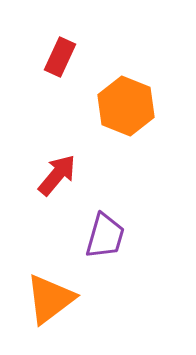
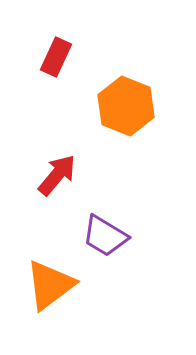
red rectangle: moved 4 px left
purple trapezoid: rotated 105 degrees clockwise
orange triangle: moved 14 px up
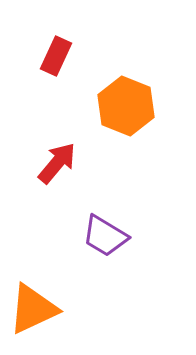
red rectangle: moved 1 px up
red arrow: moved 12 px up
orange triangle: moved 17 px left, 24 px down; rotated 12 degrees clockwise
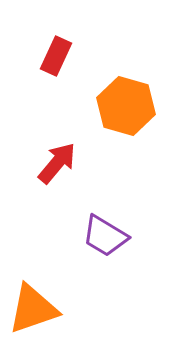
orange hexagon: rotated 6 degrees counterclockwise
orange triangle: rotated 6 degrees clockwise
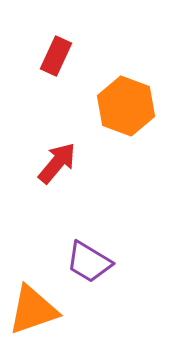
orange hexagon: rotated 4 degrees clockwise
purple trapezoid: moved 16 px left, 26 px down
orange triangle: moved 1 px down
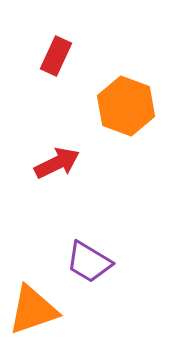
red arrow: rotated 24 degrees clockwise
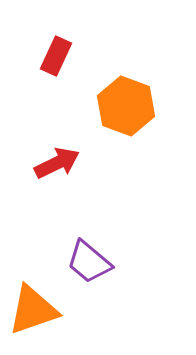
purple trapezoid: rotated 9 degrees clockwise
